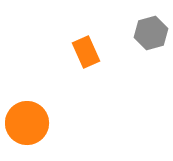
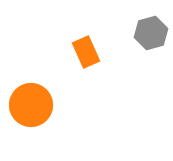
orange circle: moved 4 px right, 18 px up
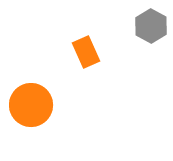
gray hexagon: moved 7 px up; rotated 16 degrees counterclockwise
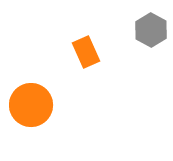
gray hexagon: moved 4 px down
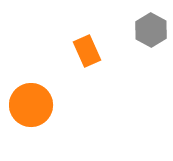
orange rectangle: moved 1 px right, 1 px up
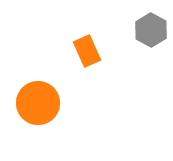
orange circle: moved 7 px right, 2 px up
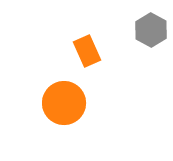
orange circle: moved 26 px right
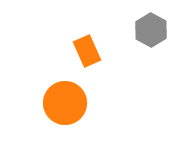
orange circle: moved 1 px right
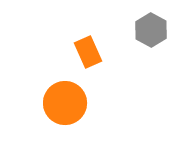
orange rectangle: moved 1 px right, 1 px down
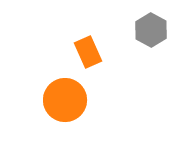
orange circle: moved 3 px up
